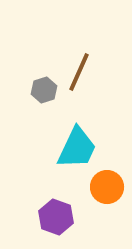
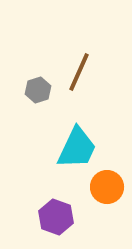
gray hexagon: moved 6 px left
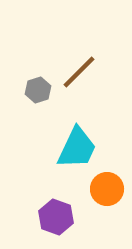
brown line: rotated 21 degrees clockwise
orange circle: moved 2 px down
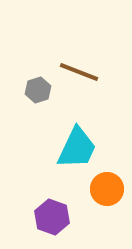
brown line: rotated 66 degrees clockwise
purple hexagon: moved 4 px left
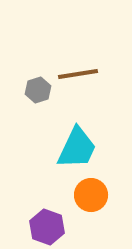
brown line: moved 1 px left, 2 px down; rotated 30 degrees counterclockwise
orange circle: moved 16 px left, 6 px down
purple hexagon: moved 5 px left, 10 px down
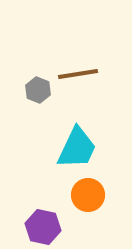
gray hexagon: rotated 20 degrees counterclockwise
orange circle: moved 3 px left
purple hexagon: moved 4 px left; rotated 8 degrees counterclockwise
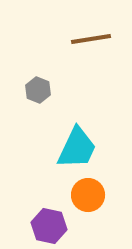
brown line: moved 13 px right, 35 px up
purple hexagon: moved 6 px right, 1 px up
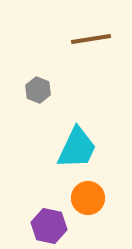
orange circle: moved 3 px down
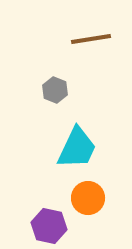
gray hexagon: moved 17 px right
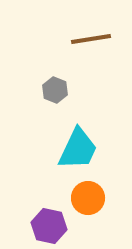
cyan trapezoid: moved 1 px right, 1 px down
